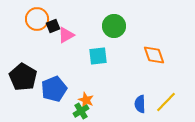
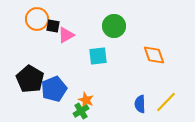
black square: rotated 32 degrees clockwise
black pentagon: moved 7 px right, 2 px down
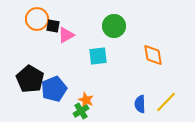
orange diamond: moved 1 px left; rotated 10 degrees clockwise
